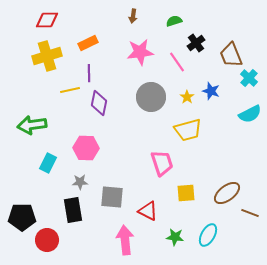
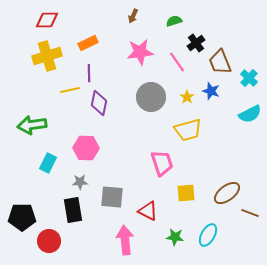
brown arrow: rotated 16 degrees clockwise
brown trapezoid: moved 11 px left, 7 px down
red circle: moved 2 px right, 1 px down
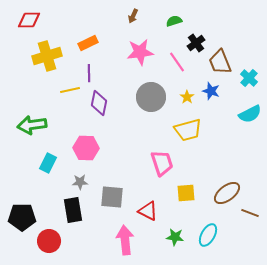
red diamond: moved 18 px left
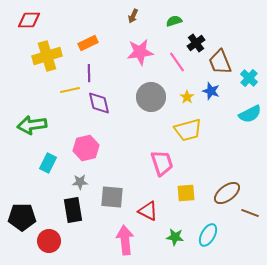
purple diamond: rotated 25 degrees counterclockwise
pink hexagon: rotated 15 degrees counterclockwise
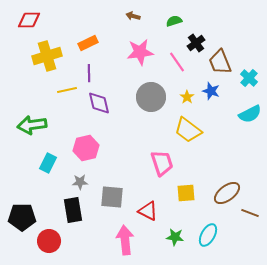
brown arrow: rotated 80 degrees clockwise
yellow line: moved 3 px left
yellow trapezoid: rotated 52 degrees clockwise
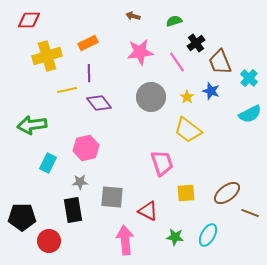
purple diamond: rotated 25 degrees counterclockwise
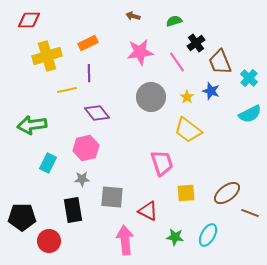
purple diamond: moved 2 px left, 10 px down
gray star: moved 2 px right, 3 px up
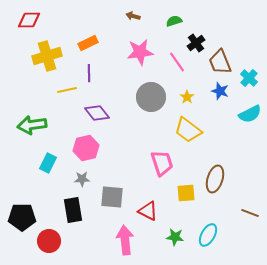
blue star: moved 9 px right
brown ellipse: moved 12 px left, 14 px up; rotated 36 degrees counterclockwise
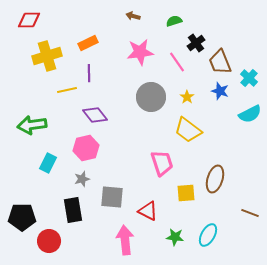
purple diamond: moved 2 px left, 2 px down
gray star: rotated 14 degrees counterclockwise
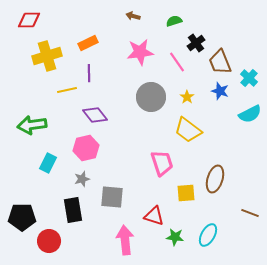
red triangle: moved 6 px right, 5 px down; rotated 10 degrees counterclockwise
